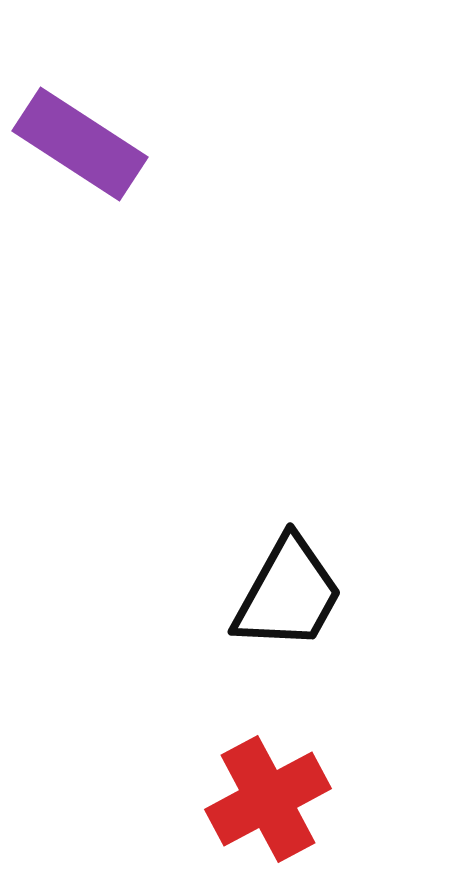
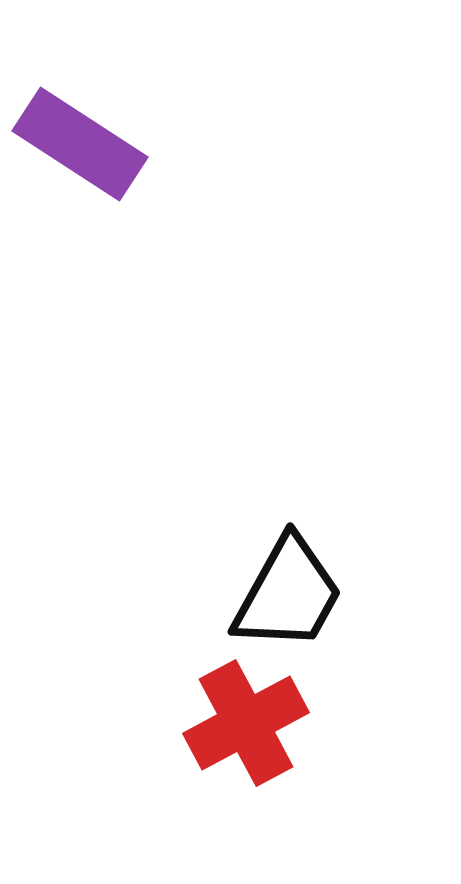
red cross: moved 22 px left, 76 px up
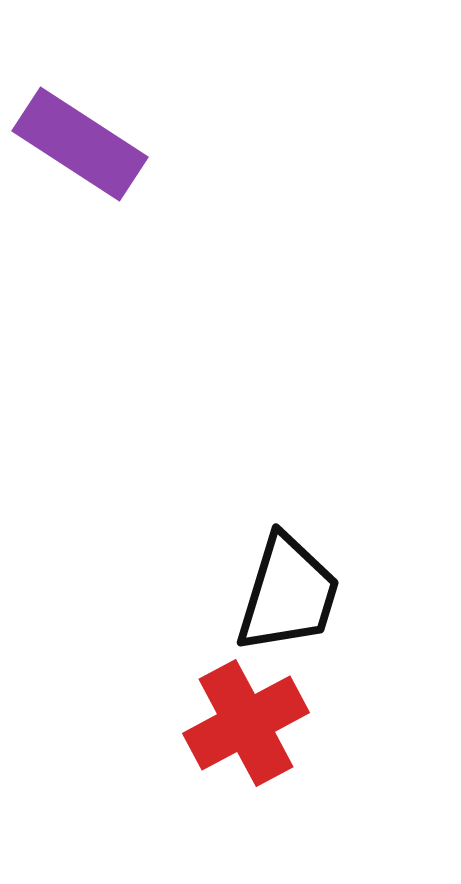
black trapezoid: rotated 12 degrees counterclockwise
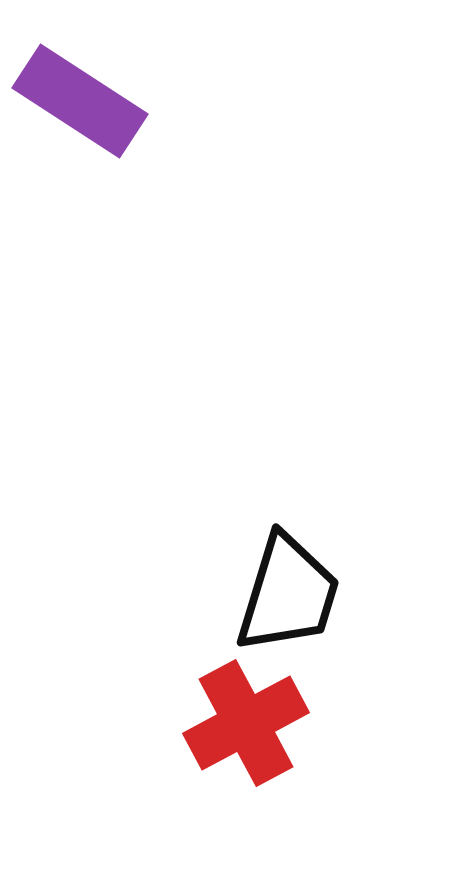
purple rectangle: moved 43 px up
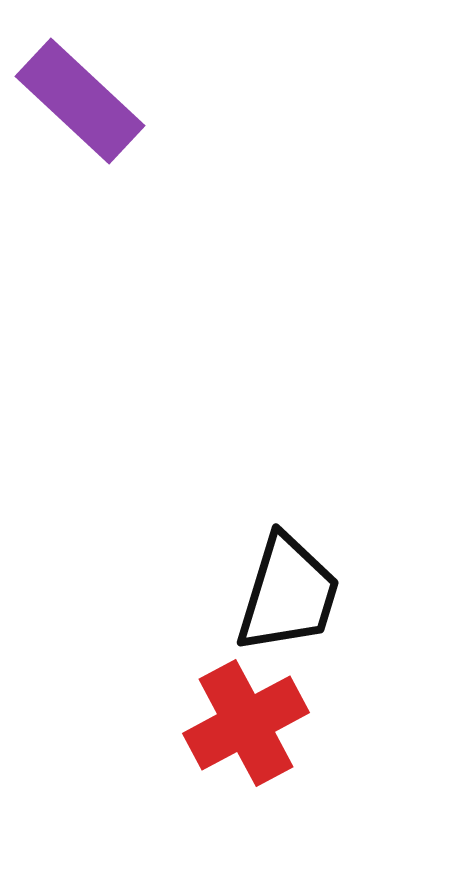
purple rectangle: rotated 10 degrees clockwise
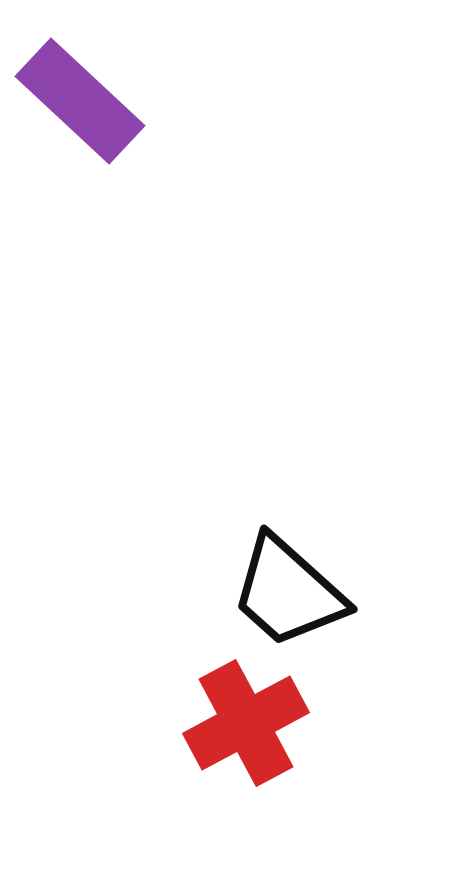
black trapezoid: moved 2 px up; rotated 115 degrees clockwise
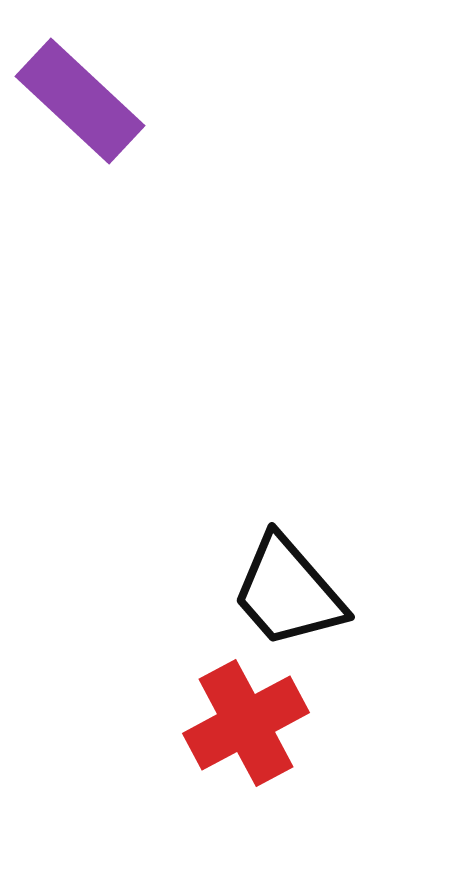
black trapezoid: rotated 7 degrees clockwise
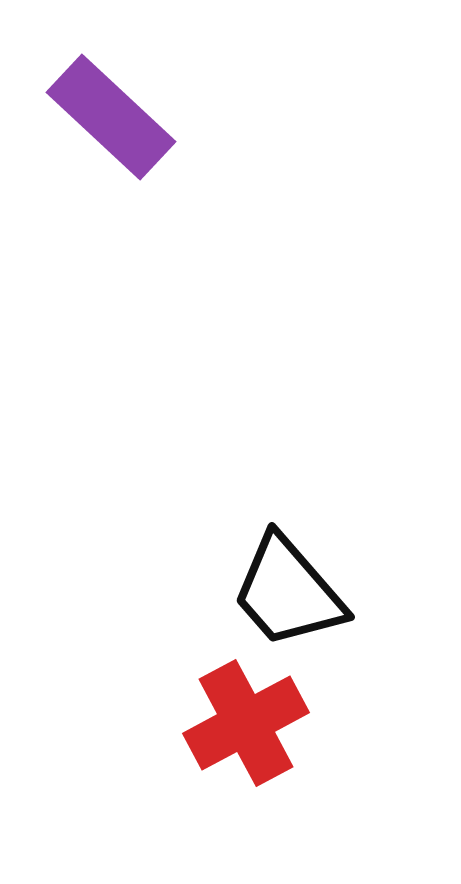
purple rectangle: moved 31 px right, 16 px down
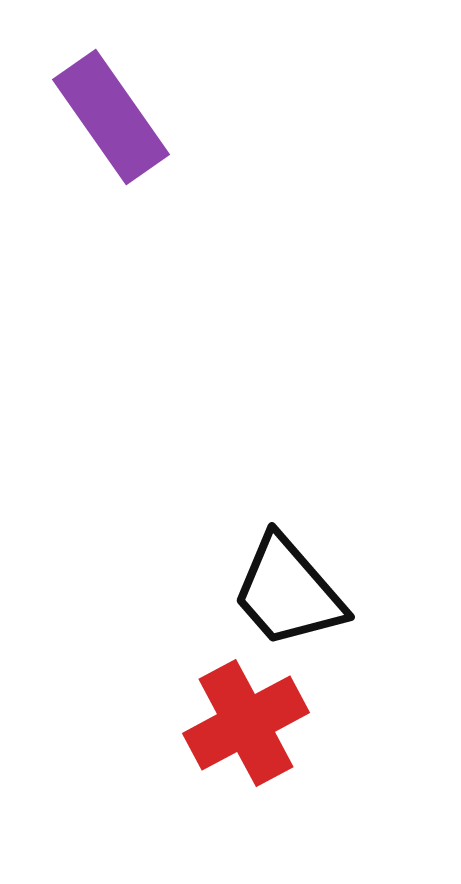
purple rectangle: rotated 12 degrees clockwise
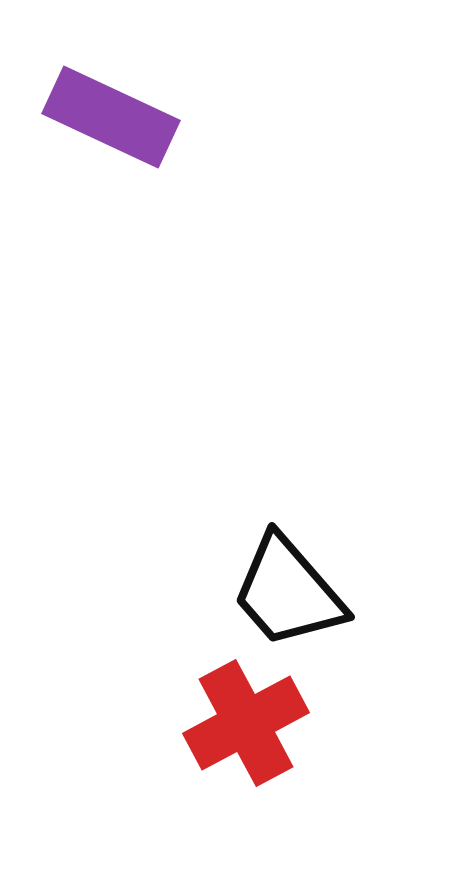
purple rectangle: rotated 30 degrees counterclockwise
